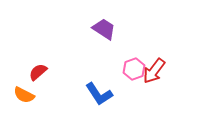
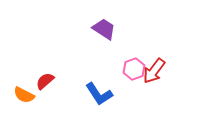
red semicircle: moved 7 px right, 9 px down
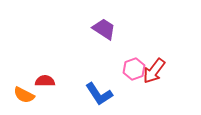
red semicircle: rotated 42 degrees clockwise
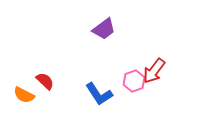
purple trapezoid: rotated 110 degrees clockwise
pink hexagon: moved 12 px down
red semicircle: rotated 42 degrees clockwise
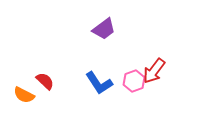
blue L-shape: moved 11 px up
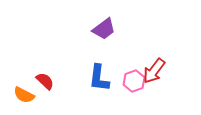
blue L-shape: moved 5 px up; rotated 40 degrees clockwise
